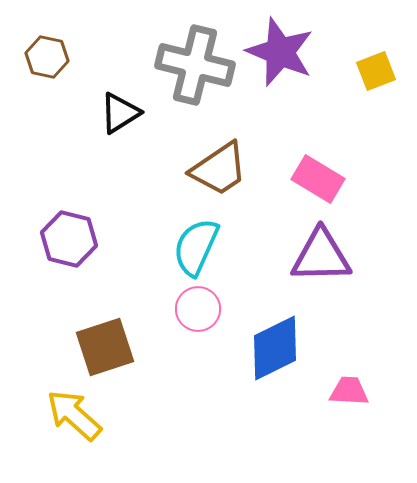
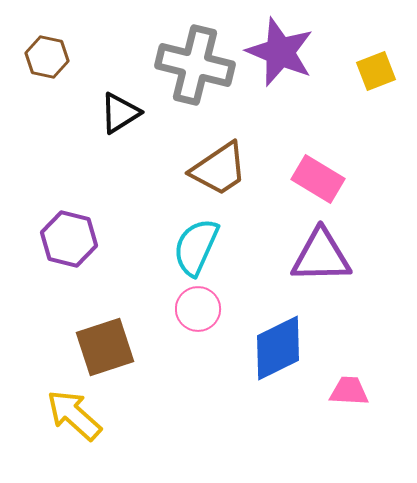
blue diamond: moved 3 px right
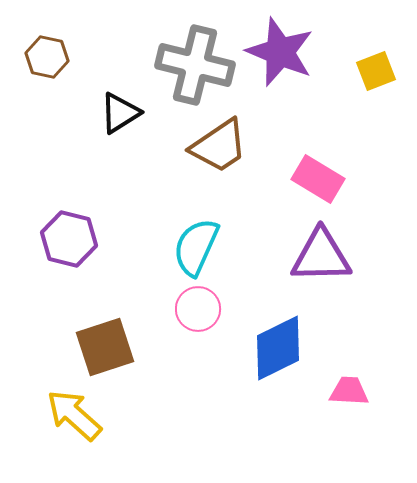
brown trapezoid: moved 23 px up
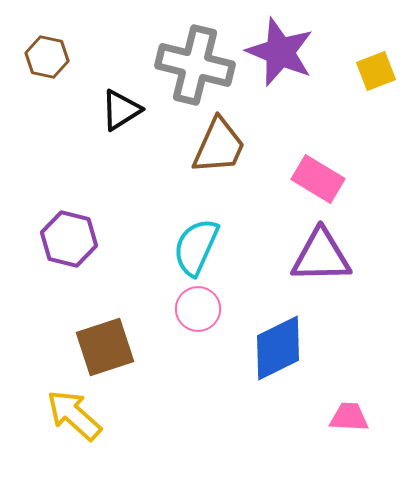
black triangle: moved 1 px right, 3 px up
brown trapezoid: rotated 32 degrees counterclockwise
pink trapezoid: moved 26 px down
